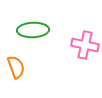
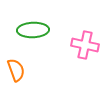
orange semicircle: moved 3 px down
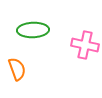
orange semicircle: moved 1 px right, 1 px up
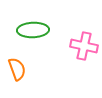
pink cross: moved 1 px left, 1 px down
